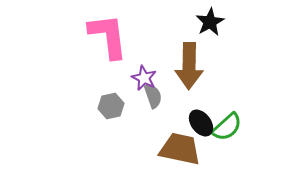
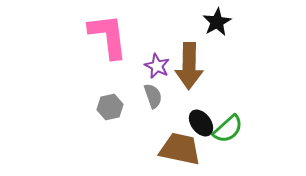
black star: moved 7 px right
purple star: moved 13 px right, 12 px up
gray hexagon: moved 1 px left, 1 px down
green semicircle: moved 1 px right, 2 px down
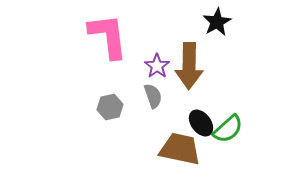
purple star: rotated 10 degrees clockwise
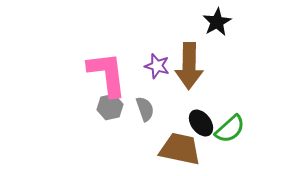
pink L-shape: moved 1 px left, 38 px down
purple star: rotated 20 degrees counterclockwise
gray semicircle: moved 8 px left, 13 px down
green semicircle: moved 2 px right
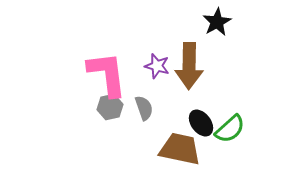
gray semicircle: moved 1 px left, 1 px up
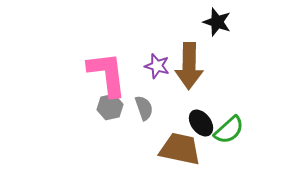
black star: rotated 24 degrees counterclockwise
green semicircle: moved 1 px left, 1 px down
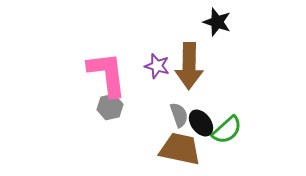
gray semicircle: moved 35 px right, 7 px down
green semicircle: moved 2 px left
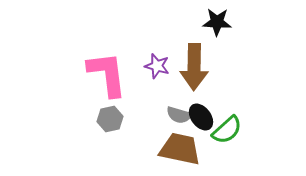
black star: rotated 16 degrees counterclockwise
brown arrow: moved 5 px right, 1 px down
gray hexagon: moved 12 px down
gray semicircle: rotated 125 degrees clockwise
black ellipse: moved 6 px up
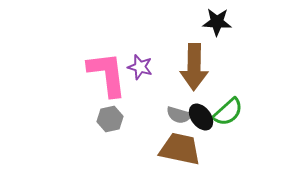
purple star: moved 17 px left, 1 px down
green semicircle: moved 1 px right, 18 px up
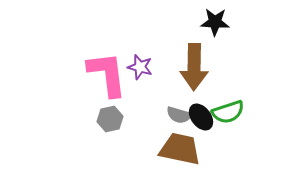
black star: moved 2 px left
green semicircle: rotated 24 degrees clockwise
